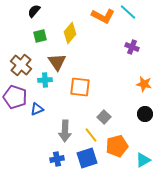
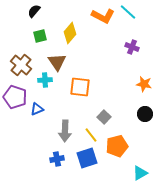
cyan triangle: moved 3 px left, 13 px down
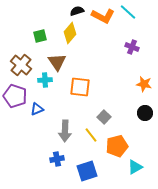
black semicircle: moved 43 px right; rotated 32 degrees clockwise
purple pentagon: moved 1 px up
black circle: moved 1 px up
blue square: moved 13 px down
cyan triangle: moved 5 px left, 6 px up
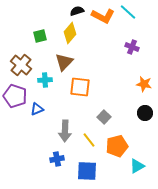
brown triangle: moved 7 px right; rotated 18 degrees clockwise
yellow line: moved 2 px left, 5 px down
cyan triangle: moved 2 px right, 1 px up
blue square: rotated 20 degrees clockwise
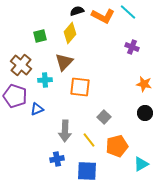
cyan triangle: moved 4 px right, 2 px up
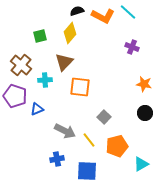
gray arrow: rotated 65 degrees counterclockwise
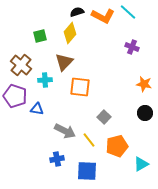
black semicircle: moved 1 px down
blue triangle: rotated 32 degrees clockwise
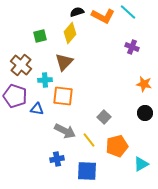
orange square: moved 17 px left, 9 px down
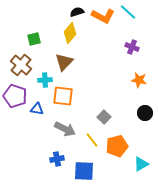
green square: moved 6 px left, 3 px down
orange star: moved 5 px left, 4 px up
gray arrow: moved 2 px up
yellow line: moved 3 px right
blue square: moved 3 px left
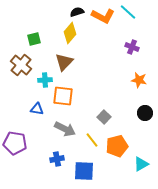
purple pentagon: moved 47 px down; rotated 10 degrees counterclockwise
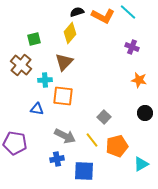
gray arrow: moved 7 px down
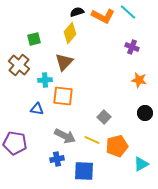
brown cross: moved 2 px left
yellow line: rotated 28 degrees counterclockwise
